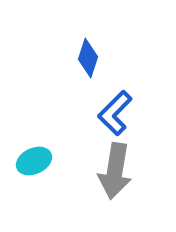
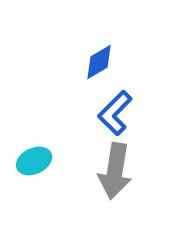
blue diamond: moved 11 px right, 4 px down; rotated 42 degrees clockwise
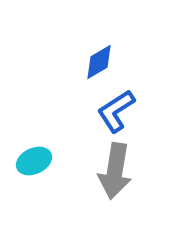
blue L-shape: moved 1 px right, 2 px up; rotated 12 degrees clockwise
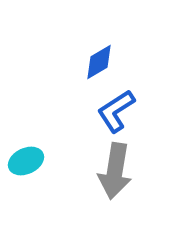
cyan ellipse: moved 8 px left
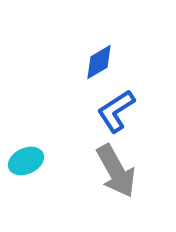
gray arrow: moved 1 px right; rotated 38 degrees counterclockwise
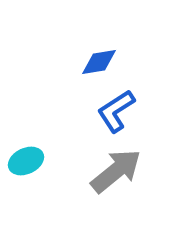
blue diamond: rotated 21 degrees clockwise
gray arrow: rotated 100 degrees counterclockwise
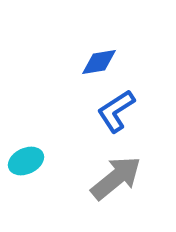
gray arrow: moved 7 px down
